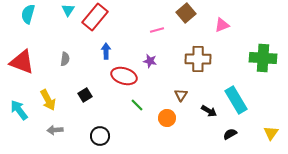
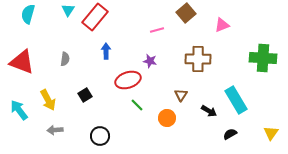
red ellipse: moved 4 px right, 4 px down; rotated 35 degrees counterclockwise
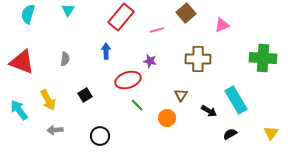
red rectangle: moved 26 px right
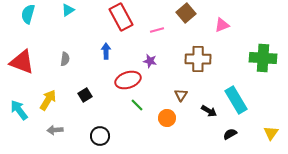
cyan triangle: rotated 24 degrees clockwise
red rectangle: rotated 68 degrees counterclockwise
yellow arrow: rotated 120 degrees counterclockwise
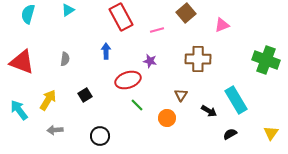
green cross: moved 3 px right, 2 px down; rotated 16 degrees clockwise
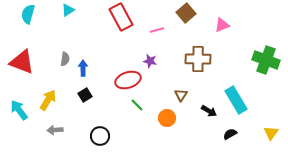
blue arrow: moved 23 px left, 17 px down
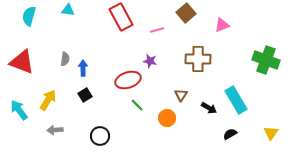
cyan triangle: rotated 40 degrees clockwise
cyan semicircle: moved 1 px right, 2 px down
black arrow: moved 3 px up
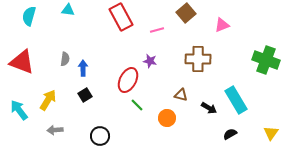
red ellipse: rotated 45 degrees counterclockwise
brown triangle: rotated 48 degrees counterclockwise
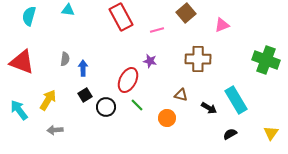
black circle: moved 6 px right, 29 px up
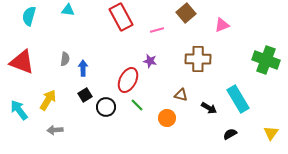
cyan rectangle: moved 2 px right, 1 px up
